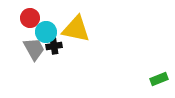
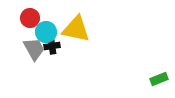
black cross: moved 2 px left
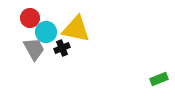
black cross: moved 10 px right, 2 px down; rotated 14 degrees counterclockwise
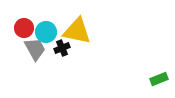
red circle: moved 6 px left, 10 px down
yellow triangle: moved 1 px right, 2 px down
gray trapezoid: moved 1 px right
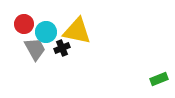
red circle: moved 4 px up
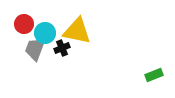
cyan circle: moved 1 px left, 1 px down
gray trapezoid: rotated 130 degrees counterclockwise
green rectangle: moved 5 px left, 4 px up
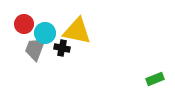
black cross: rotated 35 degrees clockwise
green rectangle: moved 1 px right, 4 px down
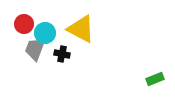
yellow triangle: moved 4 px right, 2 px up; rotated 16 degrees clockwise
black cross: moved 6 px down
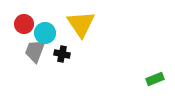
yellow triangle: moved 5 px up; rotated 28 degrees clockwise
gray trapezoid: moved 2 px down
